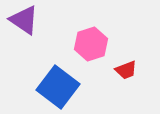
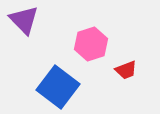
purple triangle: rotated 12 degrees clockwise
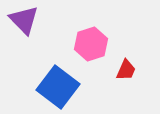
red trapezoid: rotated 45 degrees counterclockwise
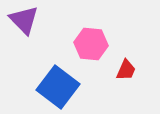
pink hexagon: rotated 24 degrees clockwise
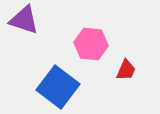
purple triangle: rotated 28 degrees counterclockwise
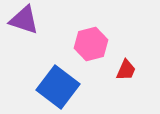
pink hexagon: rotated 20 degrees counterclockwise
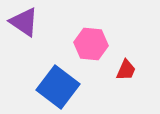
purple triangle: moved 2 px down; rotated 16 degrees clockwise
pink hexagon: rotated 20 degrees clockwise
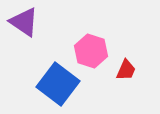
pink hexagon: moved 7 px down; rotated 12 degrees clockwise
blue square: moved 3 px up
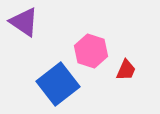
blue square: rotated 15 degrees clockwise
